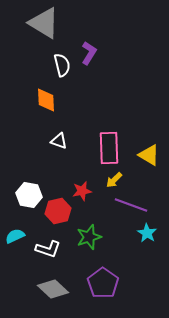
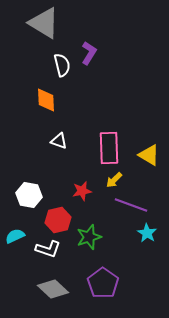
red hexagon: moved 9 px down
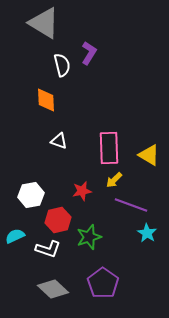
white hexagon: moved 2 px right; rotated 20 degrees counterclockwise
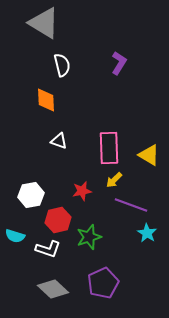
purple L-shape: moved 30 px right, 10 px down
cyan semicircle: rotated 138 degrees counterclockwise
purple pentagon: rotated 12 degrees clockwise
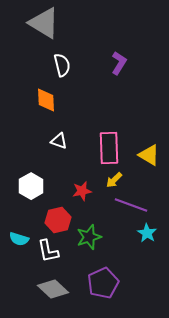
white hexagon: moved 9 px up; rotated 20 degrees counterclockwise
cyan semicircle: moved 4 px right, 3 px down
white L-shape: moved 2 px down; rotated 60 degrees clockwise
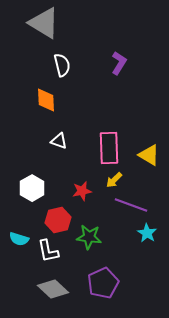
white hexagon: moved 1 px right, 2 px down
green star: rotated 25 degrees clockwise
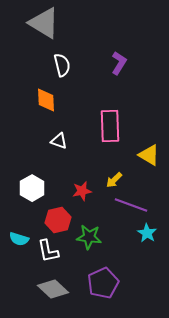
pink rectangle: moved 1 px right, 22 px up
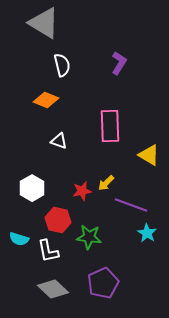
orange diamond: rotated 65 degrees counterclockwise
yellow arrow: moved 8 px left, 3 px down
red hexagon: rotated 25 degrees clockwise
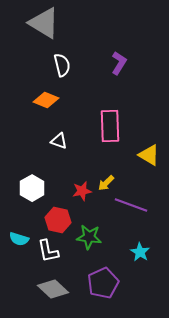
cyan star: moved 7 px left, 19 px down
